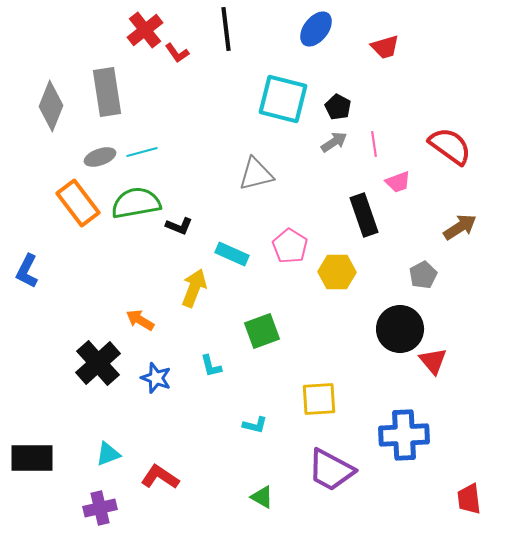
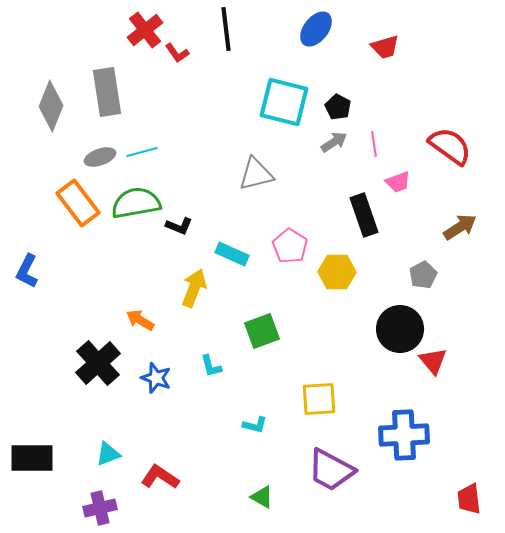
cyan square at (283, 99): moved 1 px right, 3 px down
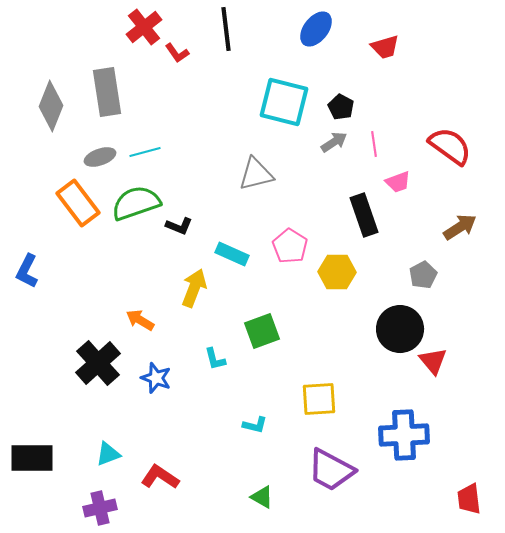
red cross at (145, 30): moved 1 px left, 3 px up
black pentagon at (338, 107): moved 3 px right
cyan line at (142, 152): moved 3 px right
green semicircle at (136, 203): rotated 9 degrees counterclockwise
cyan L-shape at (211, 366): moved 4 px right, 7 px up
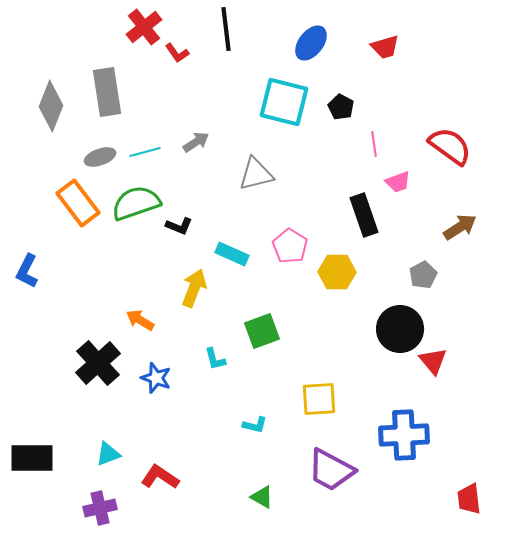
blue ellipse at (316, 29): moved 5 px left, 14 px down
gray arrow at (334, 142): moved 138 px left
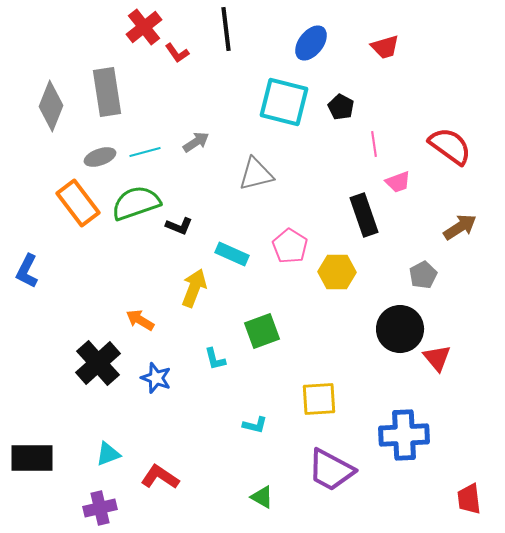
red triangle at (433, 361): moved 4 px right, 3 px up
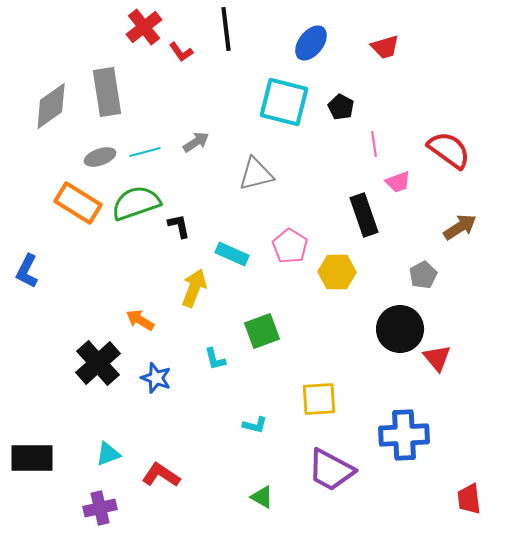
red L-shape at (177, 53): moved 4 px right, 1 px up
gray diamond at (51, 106): rotated 33 degrees clockwise
red semicircle at (450, 146): moved 1 px left, 4 px down
orange rectangle at (78, 203): rotated 21 degrees counterclockwise
black L-shape at (179, 226): rotated 124 degrees counterclockwise
red L-shape at (160, 477): moved 1 px right, 2 px up
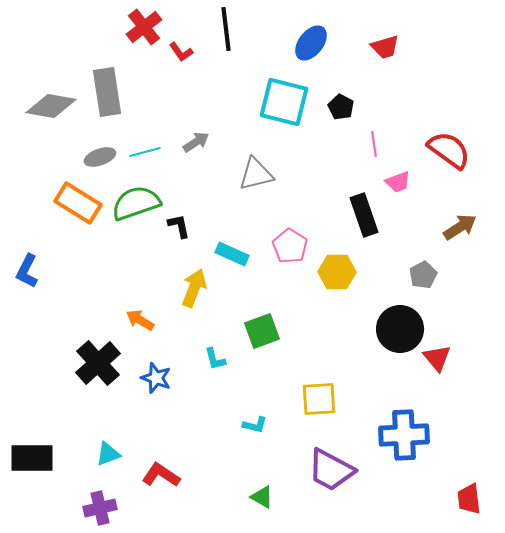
gray diamond at (51, 106): rotated 45 degrees clockwise
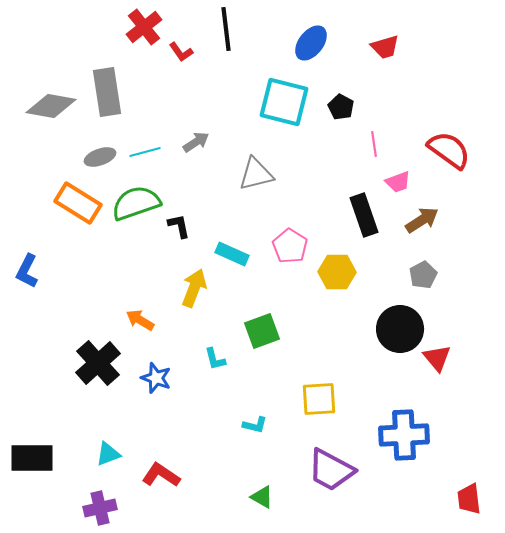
brown arrow at (460, 227): moved 38 px left, 7 px up
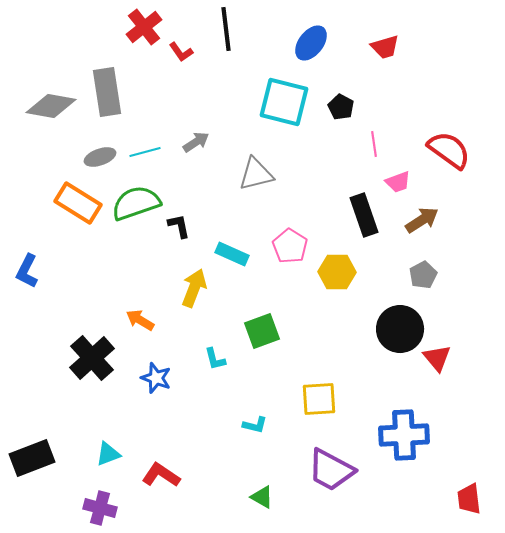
black cross at (98, 363): moved 6 px left, 5 px up
black rectangle at (32, 458): rotated 21 degrees counterclockwise
purple cross at (100, 508): rotated 28 degrees clockwise
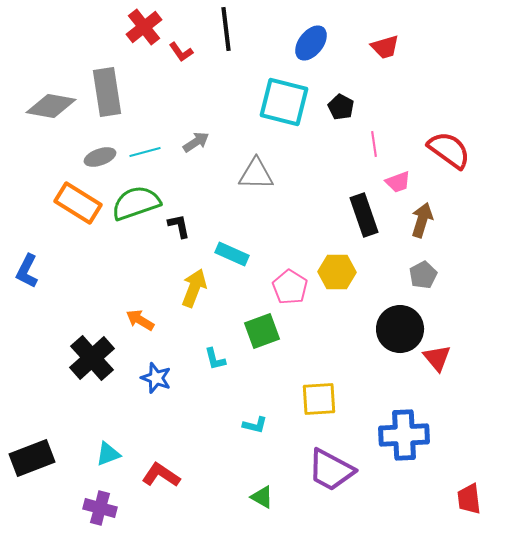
gray triangle at (256, 174): rotated 15 degrees clockwise
brown arrow at (422, 220): rotated 40 degrees counterclockwise
pink pentagon at (290, 246): moved 41 px down
